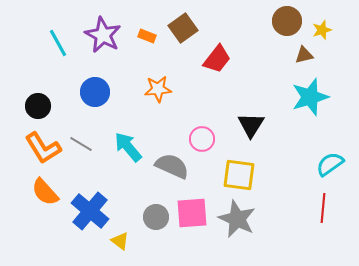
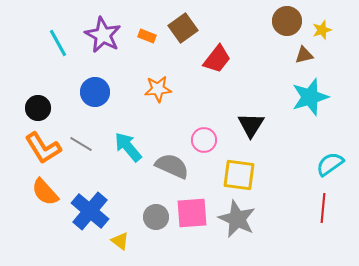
black circle: moved 2 px down
pink circle: moved 2 px right, 1 px down
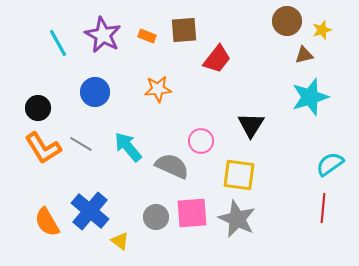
brown square: moved 1 px right, 2 px down; rotated 32 degrees clockwise
pink circle: moved 3 px left, 1 px down
orange semicircle: moved 2 px right, 30 px down; rotated 12 degrees clockwise
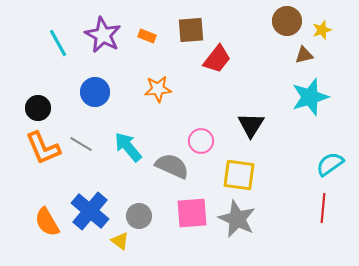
brown square: moved 7 px right
orange L-shape: rotated 9 degrees clockwise
gray circle: moved 17 px left, 1 px up
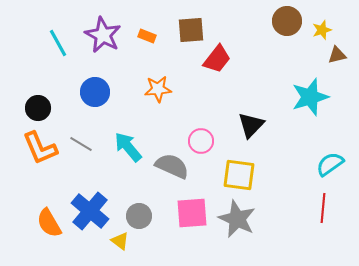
brown triangle: moved 33 px right
black triangle: rotated 12 degrees clockwise
orange L-shape: moved 3 px left
orange semicircle: moved 2 px right, 1 px down
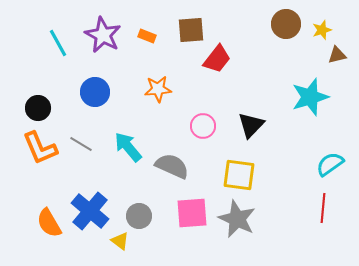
brown circle: moved 1 px left, 3 px down
pink circle: moved 2 px right, 15 px up
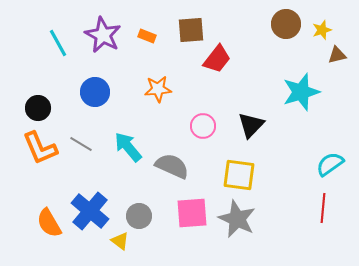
cyan star: moved 9 px left, 5 px up
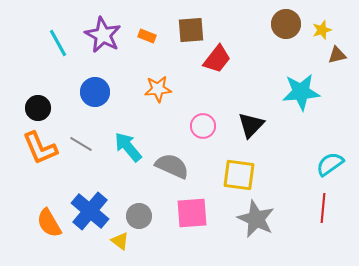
cyan star: rotated 12 degrees clockwise
gray star: moved 19 px right
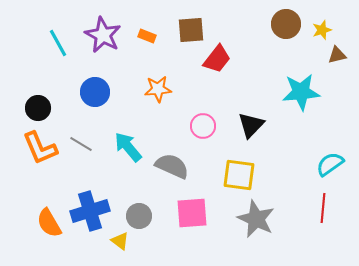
blue cross: rotated 33 degrees clockwise
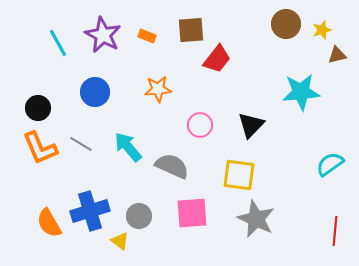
pink circle: moved 3 px left, 1 px up
red line: moved 12 px right, 23 px down
